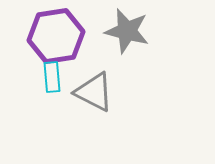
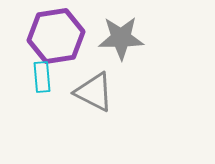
gray star: moved 6 px left, 7 px down; rotated 15 degrees counterclockwise
cyan rectangle: moved 10 px left
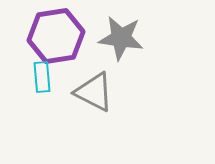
gray star: rotated 9 degrees clockwise
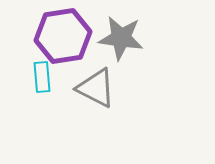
purple hexagon: moved 7 px right
gray triangle: moved 2 px right, 4 px up
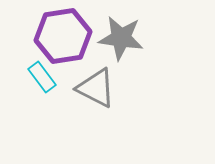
cyan rectangle: rotated 32 degrees counterclockwise
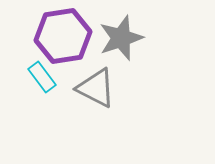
gray star: rotated 27 degrees counterclockwise
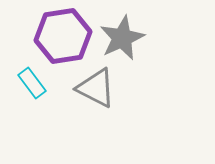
gray star: moved 1 px right; rotated 6 degrees counterclockwise
cyan rectangle: moved 10 px left, 6 px down
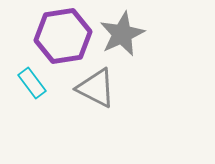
gray star: moved 4 px up
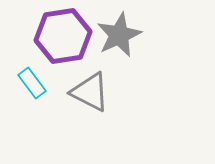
gray star: moved 3 px left, 1 px down
gray triangle: moved 6 px left, 4 px down
